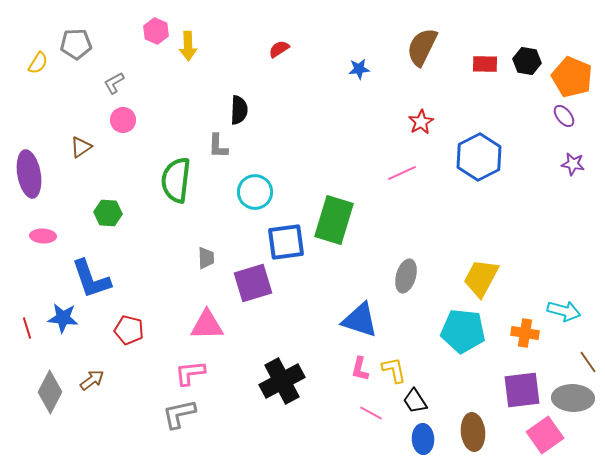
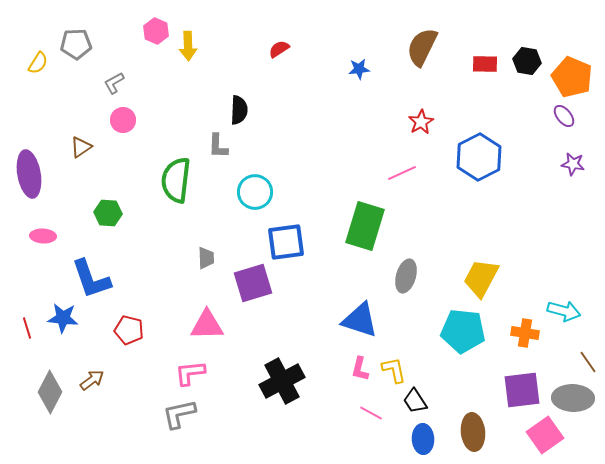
green rectangle at (334, 220): moved 31 px right, 6 px down
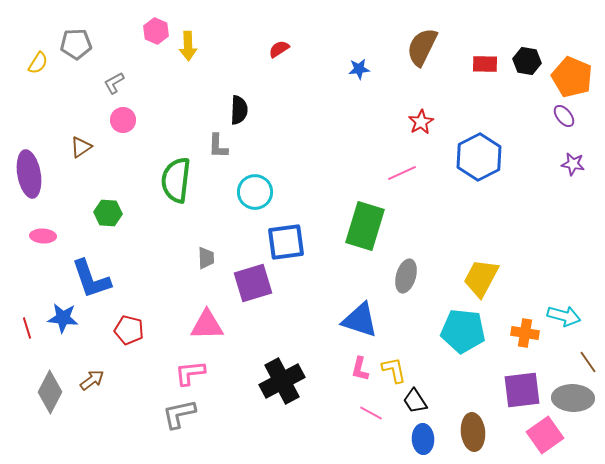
cyan arrow at (564, 311): moved 5 px down
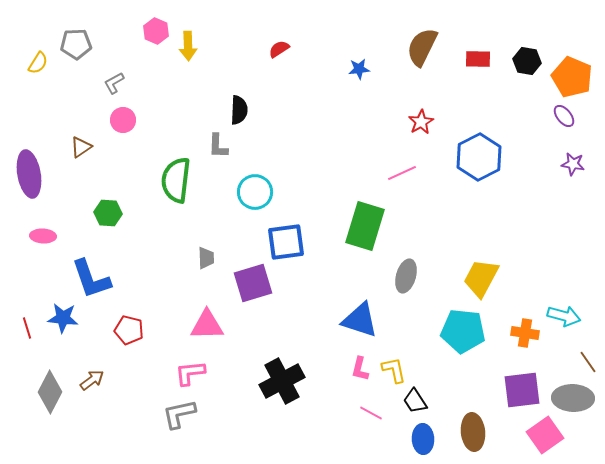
red rectangle at (485, 64): moved 7 px left, 5 px up
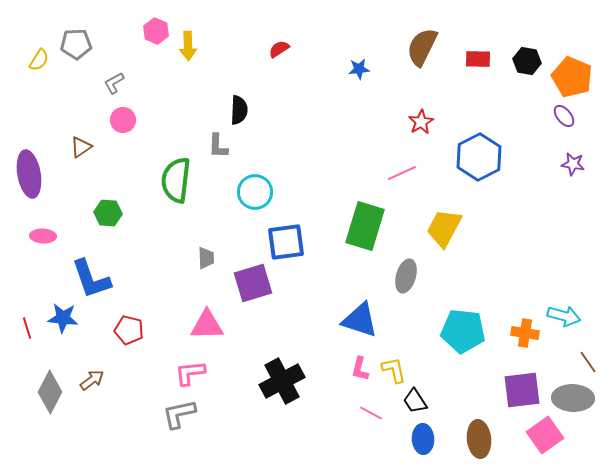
yellow semicircle at (38, 63): moved 1 px right, 3 px up
yellow trapezoid at (481, 278): moved 37 px left, 50 px up
brown ellipse at (473, 432): moved 6 px right, 7 px down
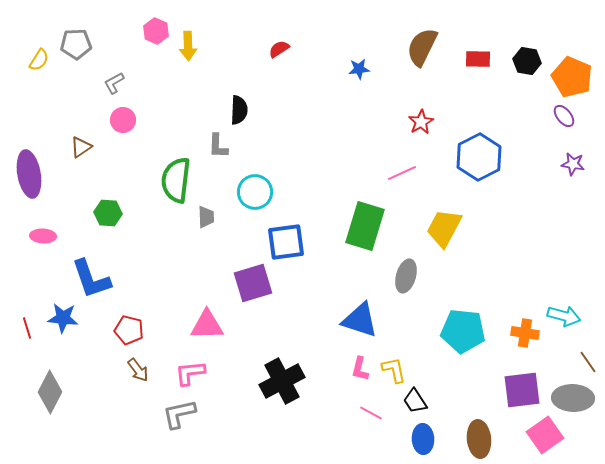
gray trapezoid at (206, 258): moved 41 px up
brown arrow at (92, 380): moved 46 px right, 10 px up; rotated 90 degrees clockwise
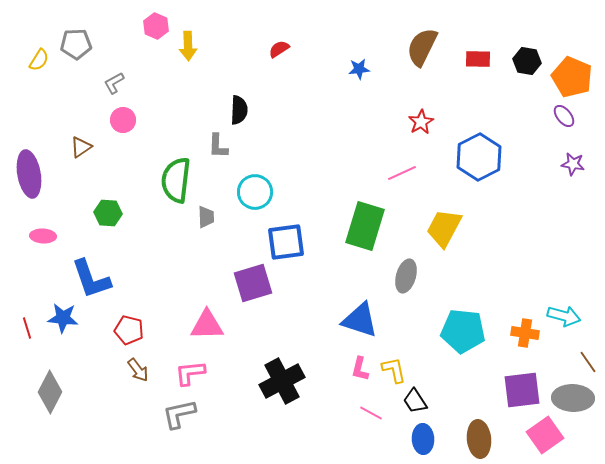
pink hexagon at (156, 31): moved 5 px up
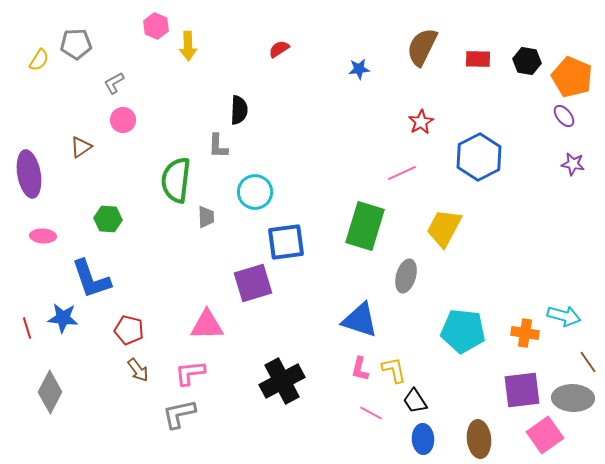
green hexagon at (108, 213): moved 6 px down
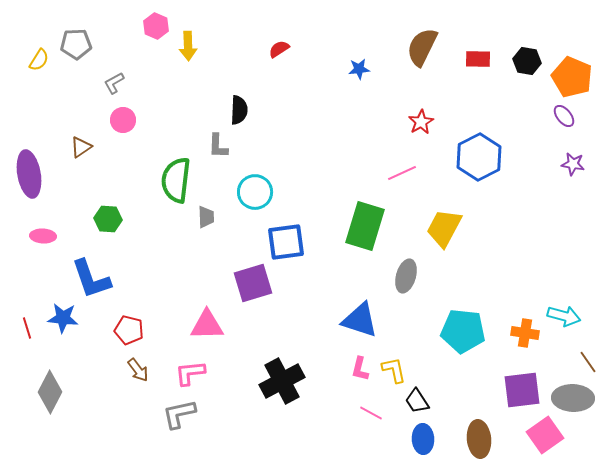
black trapezoid at (415, 401): moved 2 px right
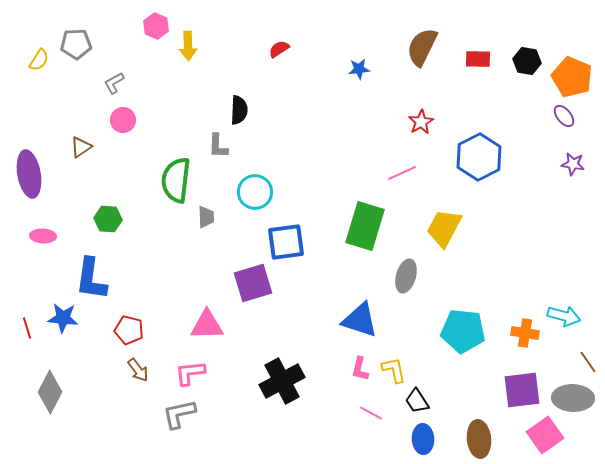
blue L-shape at (91, 279): rotated 27 degrees clockwise
